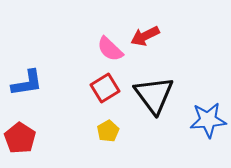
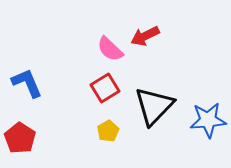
blue L-shape: rotated 104 degrees counterclockwise
black triangle: moved 11 px down; rotated 21 degrees clockwise
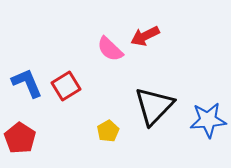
red square: moved 39 px left, 2 px up
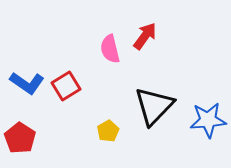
red arrow: rotated 152 degrees clockwise
pink semicircle: rotated 32 degrees clockwise
blue L-shape: rotated 148 degrees clockwise
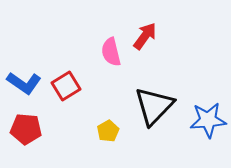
pink semicircle: moved 1 px right, 3 px down
blue L-shape: moved 3 px left
red pentagon: moved 6 px right, 9 px up; rotated 28 degrees counterclockwise
